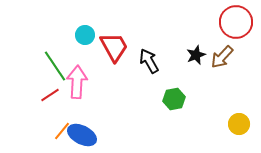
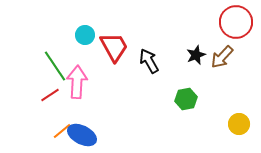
green hexagon: moved 12 px right
orange line: rotated 12 degrees clockwise
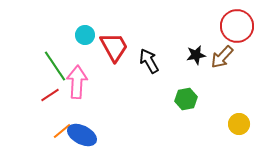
red circle: moved 1 px right, 4 px down
black star: rotated 12 degrees clockwise
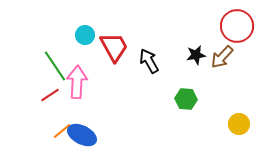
green hexagon: rotated 15 degrees clockwise
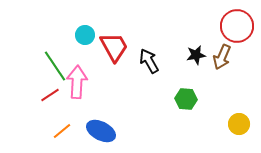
brown arrow: rotated 20 degrees counterclockwise
blue ellipse: moved 19 px right, 4 px up
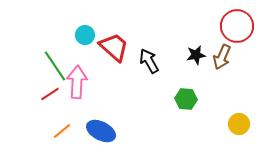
red trapezoid: rotated 20 degrees counterclockwise
red line: moved 1 px up
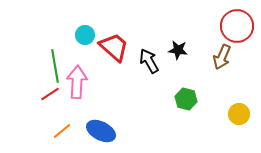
black star: moved 18 px left, 5 px up; rotated 18 degrees clockwise
green line: rotated 24 degrees clockwise
green hexagon: rotated 10 degrees clockwise
yellow circle: moved 10 px up
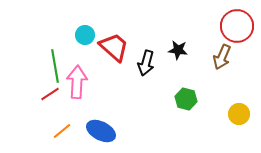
black arrow: moved 3 px left, 2 px down; rotated 135 degrees counterclockwise
